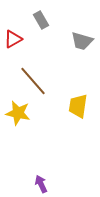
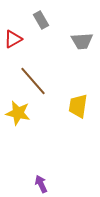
gray trapezoid: rotated 20 degrees counterclockwise
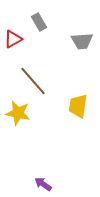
gray rectangle: moved 2 px left, 2 px down
purple arrow: moved 2 px right; rotated 30 degrees counterclockwise
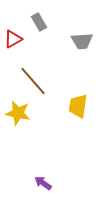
purple arrow: moved 1 px up
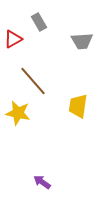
purple arrow: moved 1 px left, 1 px up
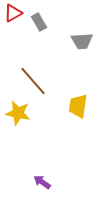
red triangle: moved 26 px up
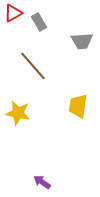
brown line: moved 15 px up
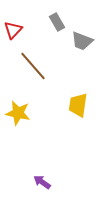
red triangle: moved 17 px down; rotated 18 degrees counterclockwise
gray rectangle: moved 18 px right
gray trapezoid: rotated 25 degrees clockwise
yellow trapezoid: moved 1 px up
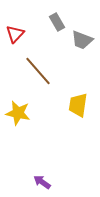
red triangle: moved 2 px right, 4 px down
gray trapezoid: moved 1 px up
brown line: moved 5 px right, 5 px down
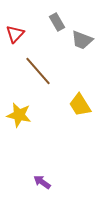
yellow trapezoid: moved 2 px right; rotated 40 degrees counterclockwise
yellow star: moved 1 px right, 2 px down
